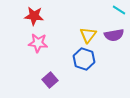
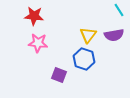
cyan line: rotated 24 degrees clockwise
purple square: moved 9 px right, 5 px up; rotated 28 degrees counterclockwise
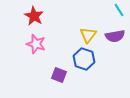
red star: rotated 24 degrees clockwise
purple semicircle: moved 1 px right, 1 px down
pink star: moved 2 px left, 1 px down; rotated 12 degrees clockwise
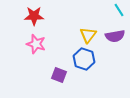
red star: rotated 30 degrees counterclockwise
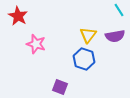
red star: moved 16 px left; rotated 30 degrees clockwise
purple square: moved 1 px right, 12 px down
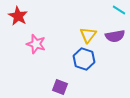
cyan line: rotated 24 degrees counterclockwise
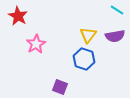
cyan line: moved 2 px left
pink star: rotated 24 degrees clockwise
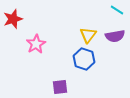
red star: moved 5 px left, 3 px down; rotated 24 degrees clockwise
purple square: rotated 28 degrees counterclockwise
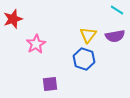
purple square: moved 10 px left, 3 px up
